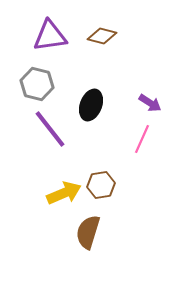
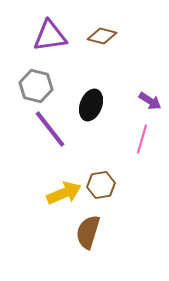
gray hexagon: moved 1 px left, 2 px down
purple arrow: moved 2 px up
pink line: rotated 8 degrees counterclockwise
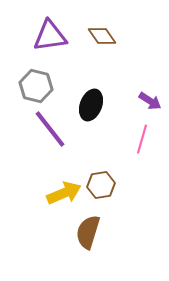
brown diamond: rotated 40 degrees clockwise
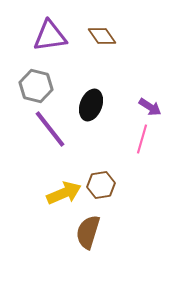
purple arrow: moved 6 px down
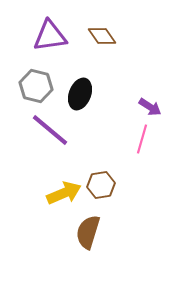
black ellipse: moved 11 px left, 11 px up
purple line: moved 1 px down; rotated 12 degrees counterclockwise
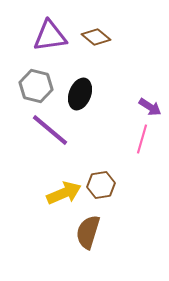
brown diamond: moved 6 px left, 1 px down; rotated 16 degrees counterclockwise
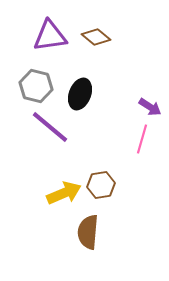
purple line: moved 3 px up
brown semicircle: rotated 12 degrees counterclockwise
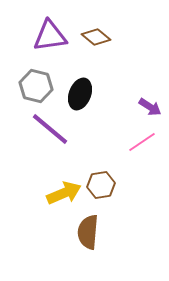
purple line: moved 2 px down
pink line: moved 3 px down; rotated 40 degrees clockwise
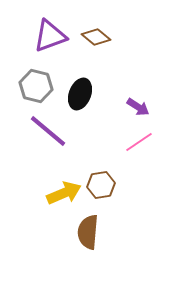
purple triangle: rotated 12 degrees counterclockwise
purple arrow: moved 12 px left
purple line: moved 2 px left, 2 px down
pink line: moved 3 px left
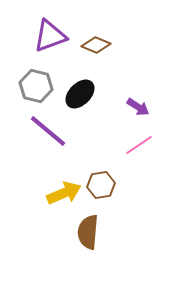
brown diamond: moved 8 px down; rotated 16 degrees counterclockwise
black ellipse: rotated 24 degrees clockwise
pink line: moved 3 px down
